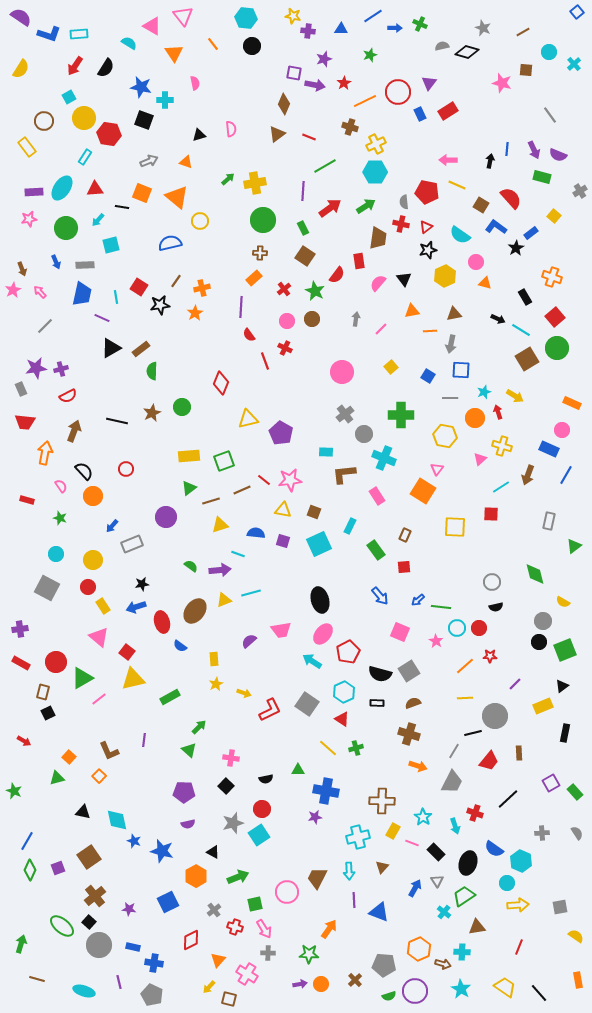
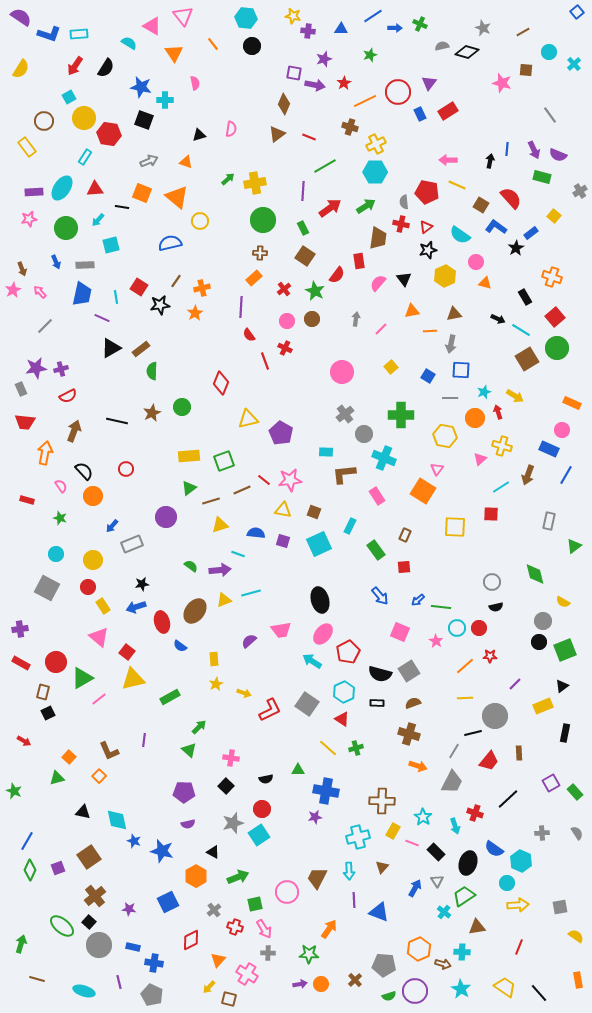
pink semicircle at (231, 129): rotated 14 degrees clockwise
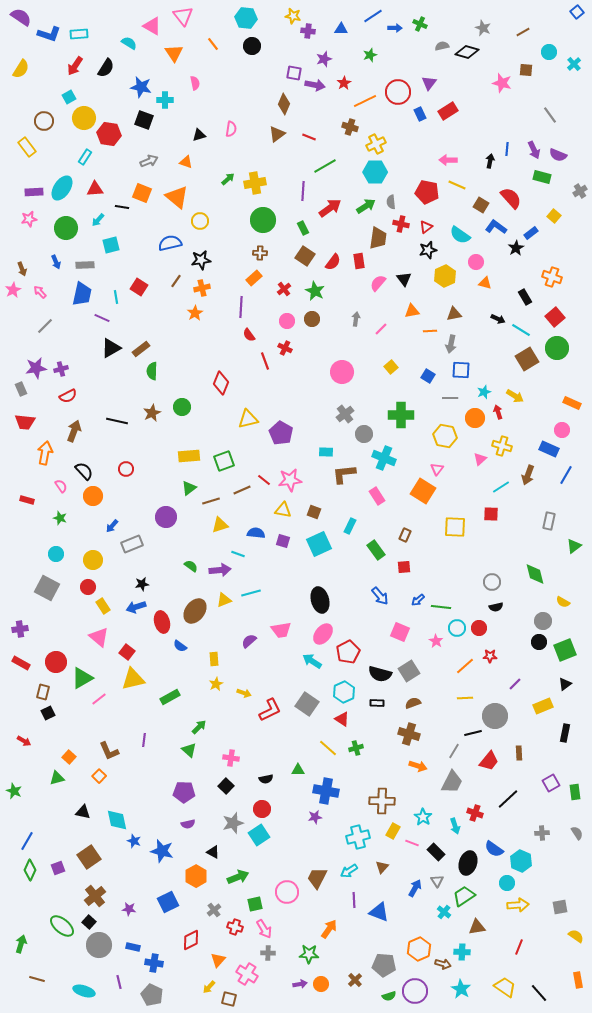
gray semicircle at (404, 202): moved 13 px left
red semicircle at (337, 275): moved 4 px left, 13 px up
black star at (160, 305): moved 41 px right, 45 px up
black triangle at (562, 686): moved 3 px right, 2 px up
green rectangle at (575, 792): rotated 35 degrees clockwise
cyan arrow at (349, 871): rotated 60 degrees clockwise
